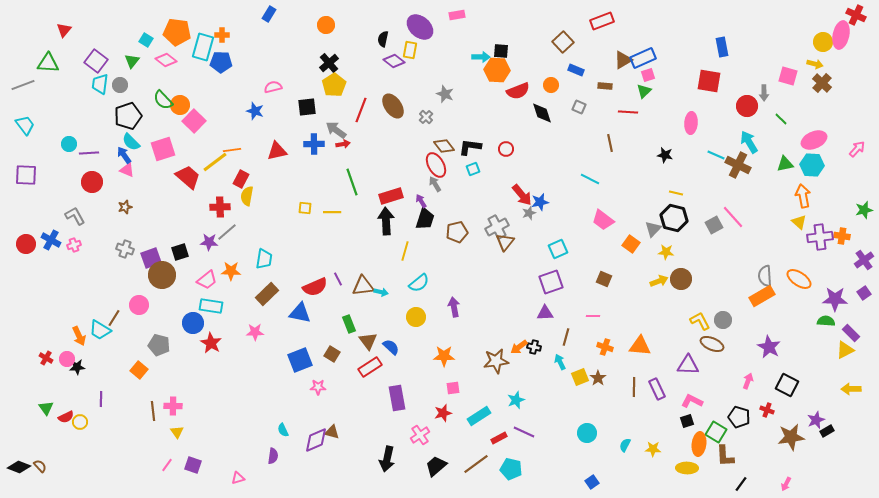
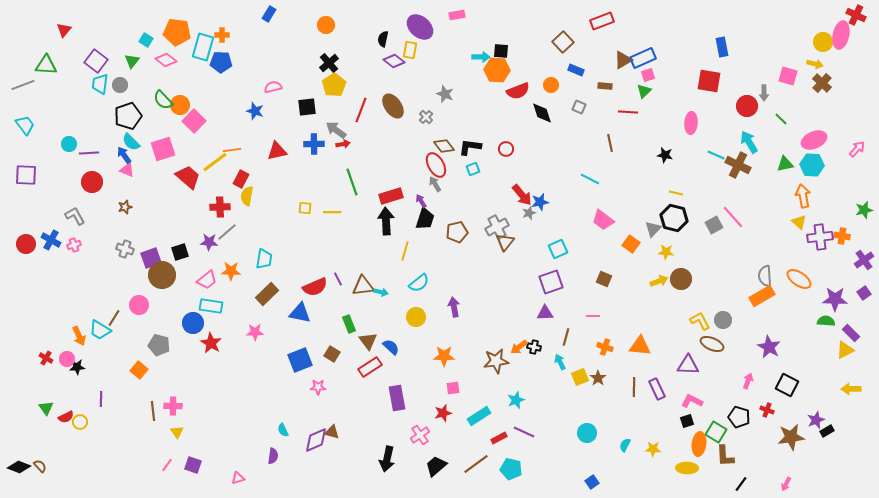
green triangle at (48, 63): moved 2 px left, 2 px down
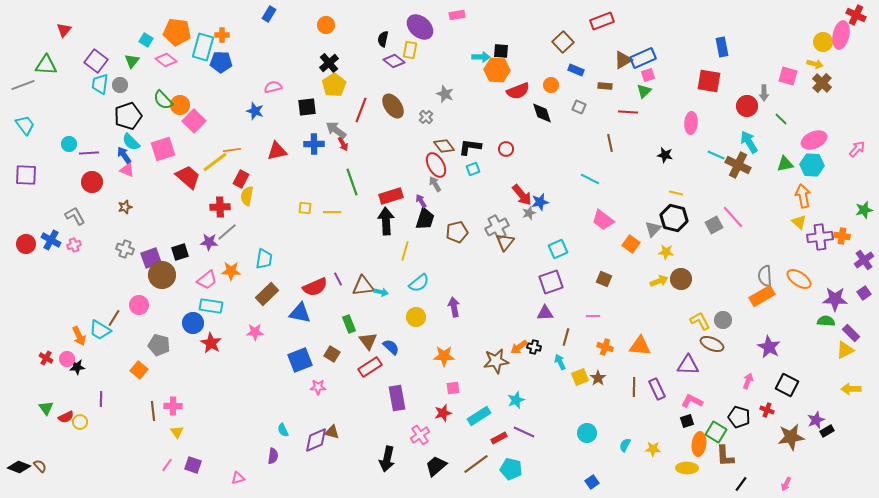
red arrow at (343, 144): rotated 72 degrees clockwise
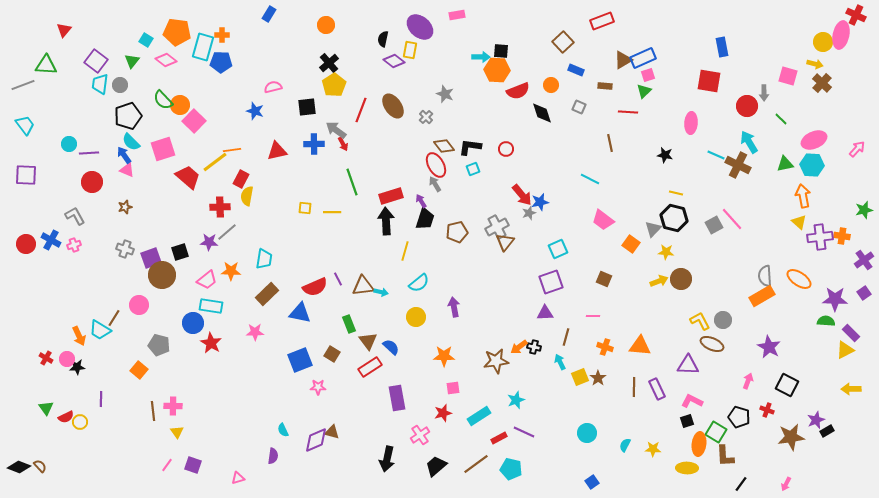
pink line at (733, 217): moved 1 px left, 2 px down
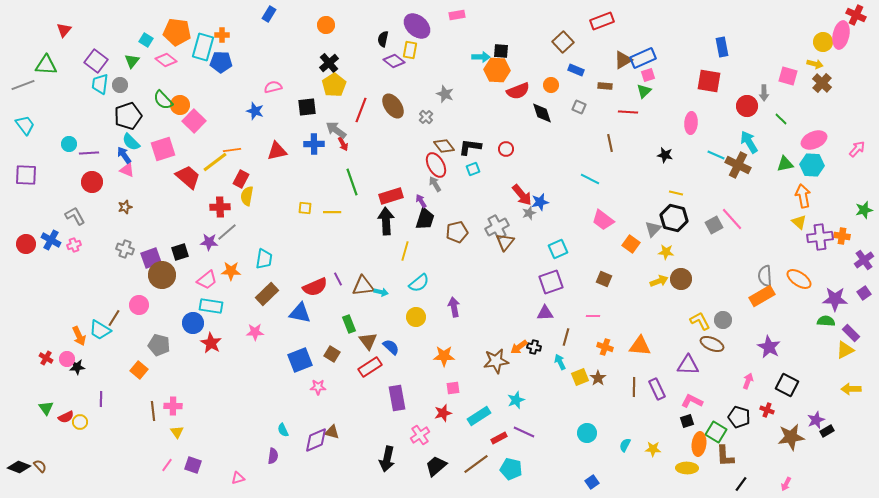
purple ellipse at (420, 27): moved 3 px left, 1 px up
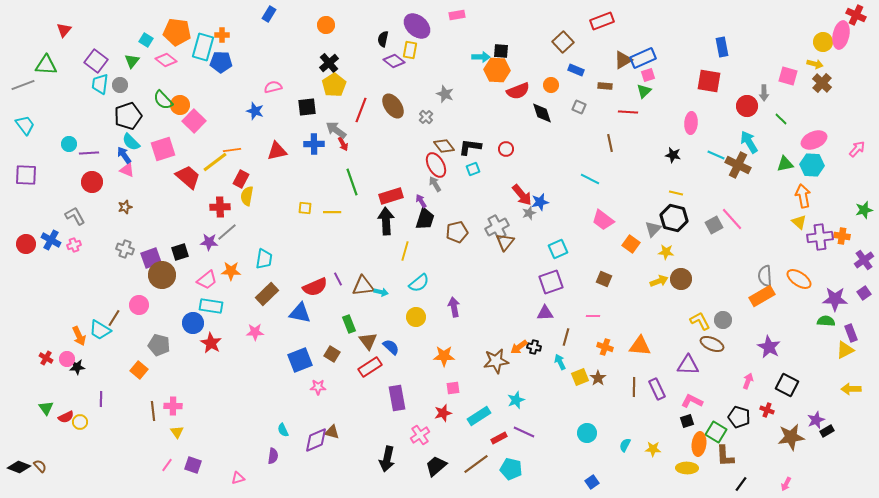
black star at (665, 155): moved 8 px right
purple rectangle at (851, 333): rotated 24 degrees clockwise
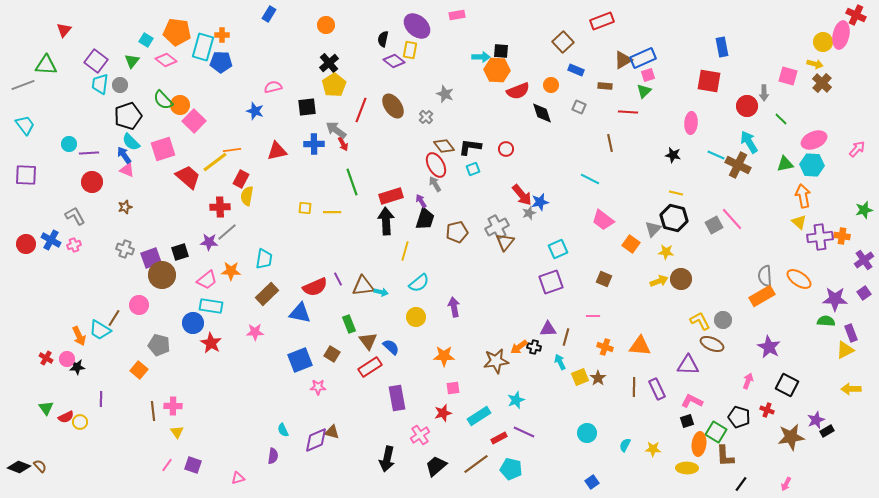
purple triangle at (545, 313): moved 3 px right, 16 px down
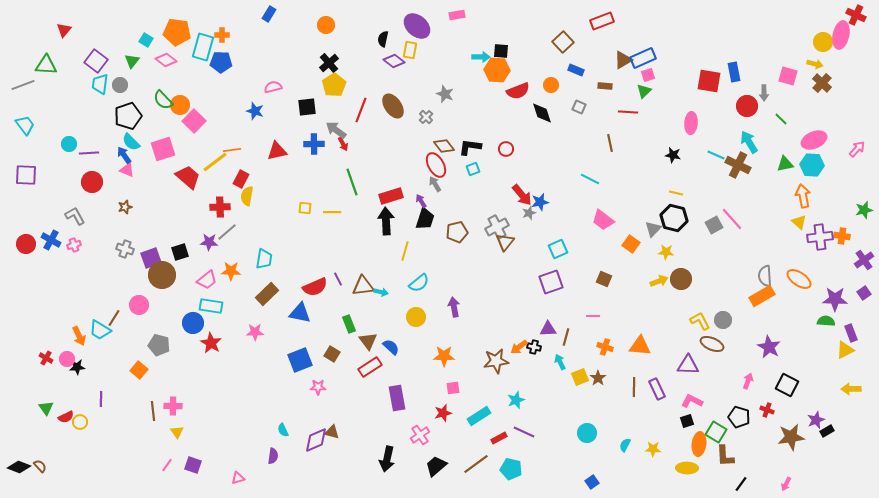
blue rectangle at (722, 47): moved 12 px right, 25 px down
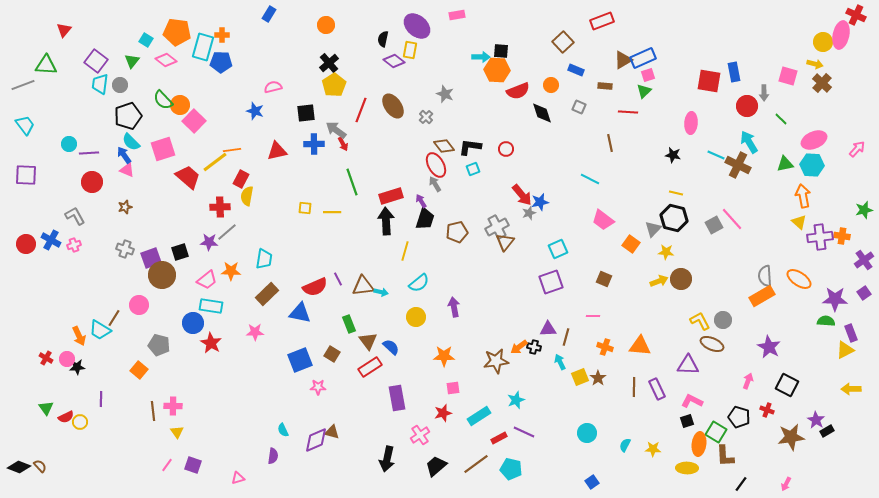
black square at (307, 107): moved 1 px left, 6 px down
purple star at (816, 420): rotated 18 degrees counterclockwise
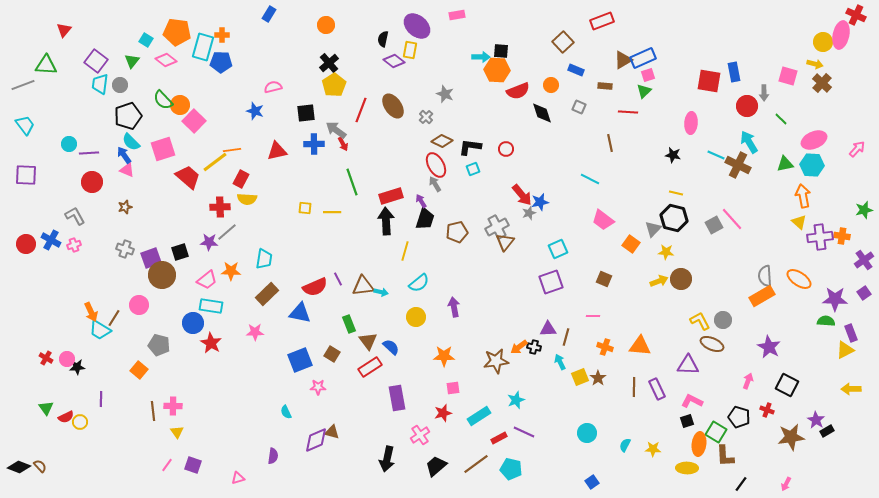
brown diamond at (444, 146): moved 2 px left, 5 px up; rotated 25 degrees counterclockwise
yellow semicircle at (247, 196): moved 3 px down; rotated 96 degrees counterclockwise
orange arrow at (79, 336): moved 12 px right, 24 px up
cyan semicircle at (283, 430): moved 3 px right, 18 px up
